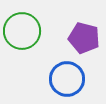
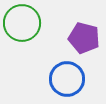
green circle: moved 8 px up
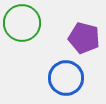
blue circle: moved 1 px left, 1 px up
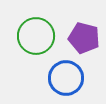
green circle: moved 14 px right, 13 px down
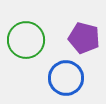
green circle: moved 10 px left, 4 px down
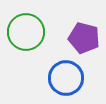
green circle: moved 8 px up
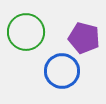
blue circle: moved 4 px left, 7 px up
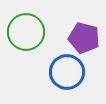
blue circle: moved 5 px right, 1 px down
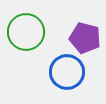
purple pentagon: moved 1 px right
